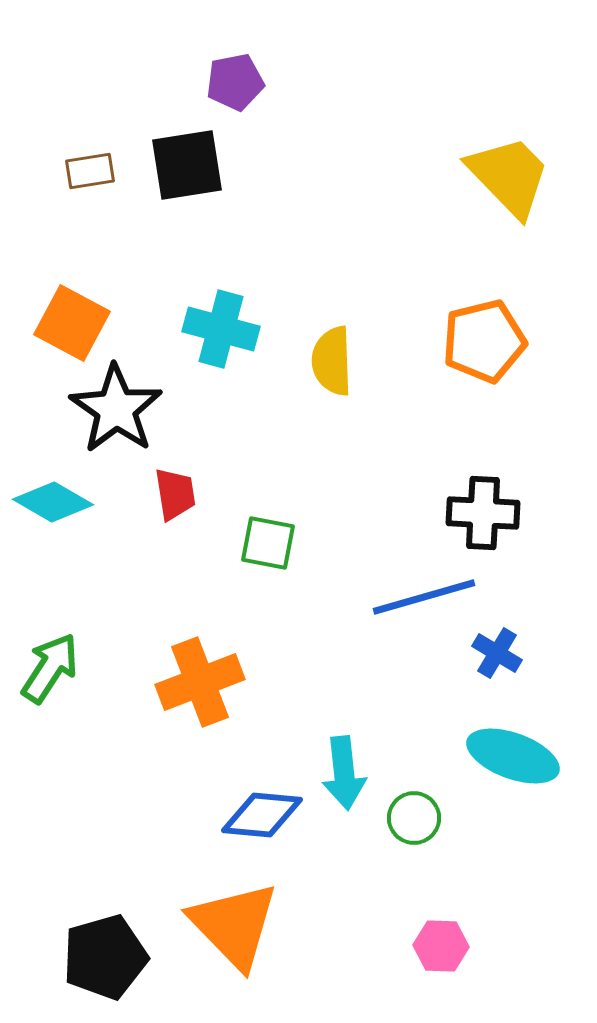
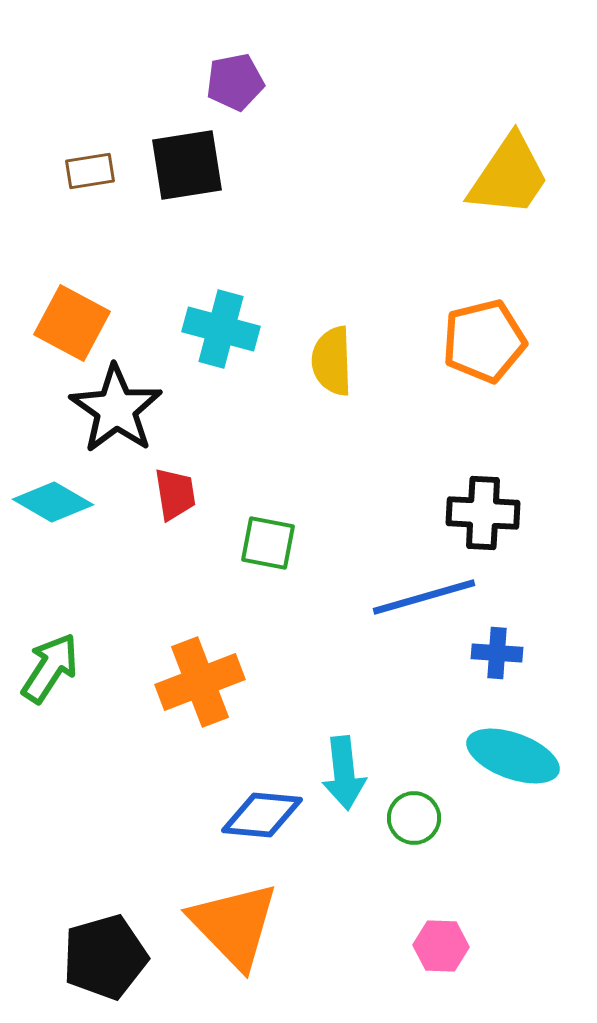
yellow trapezoid: rotated 78 degrees clockwise
blue cross: rotated 27 degrees counterclockwise
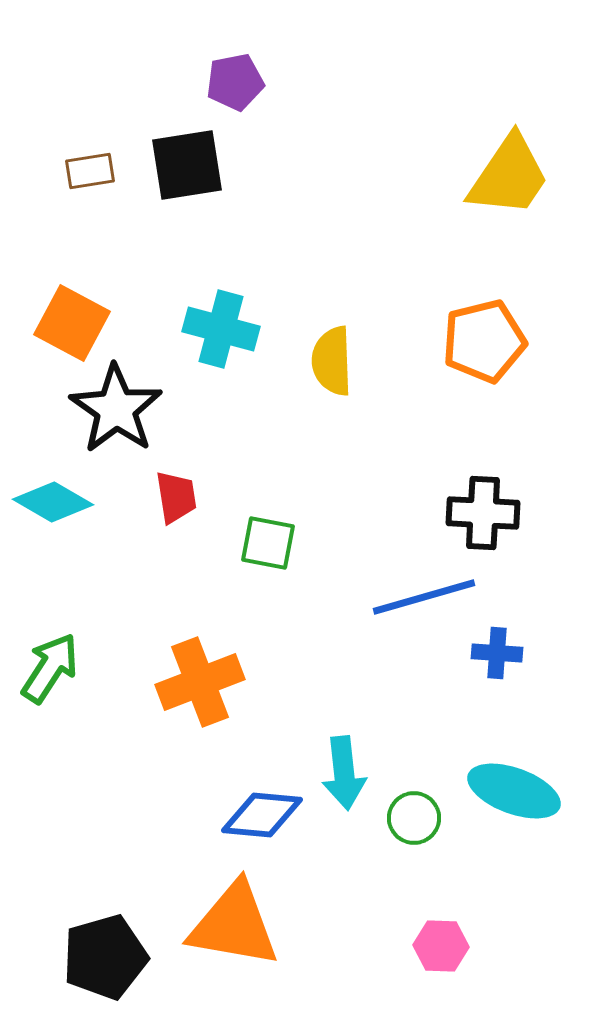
red trapezoid: moved 1 px right, 3 px down
cyan ellipse: moved 1 px right, 35 px down
orange triangle: rotated 36 degrees counterclockwise
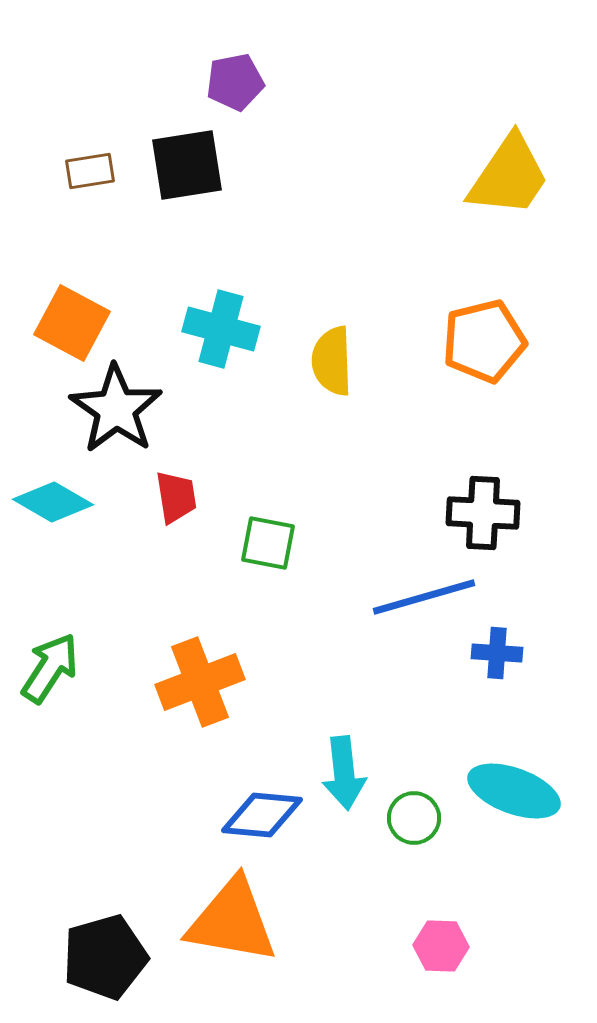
orange triangle: moved 2 px left, 4 px up
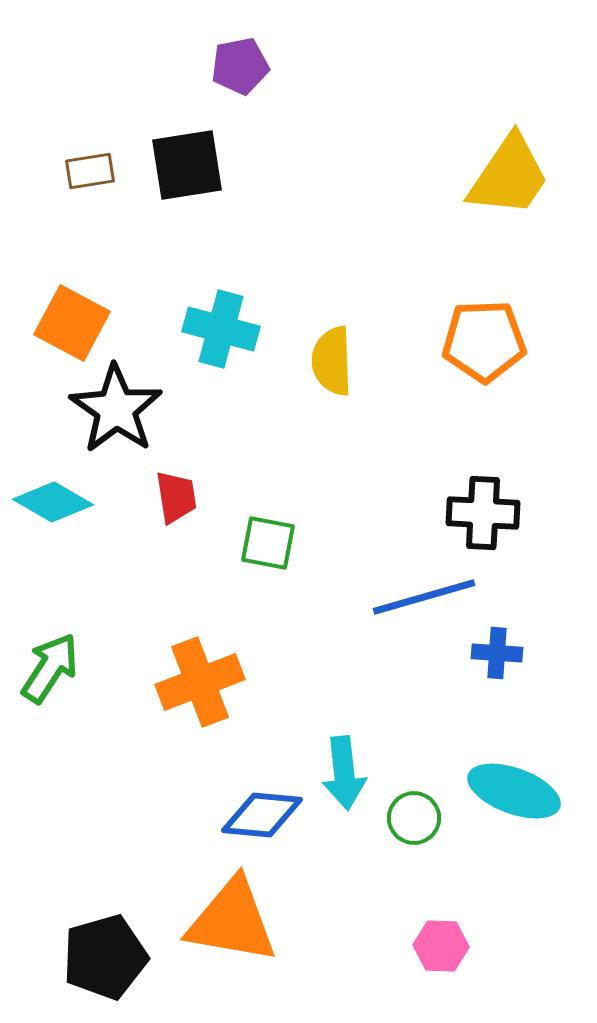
purple pentagon: moved 5 px right, 16 px up
orange pentagon: rotated 12 degrees clockwise
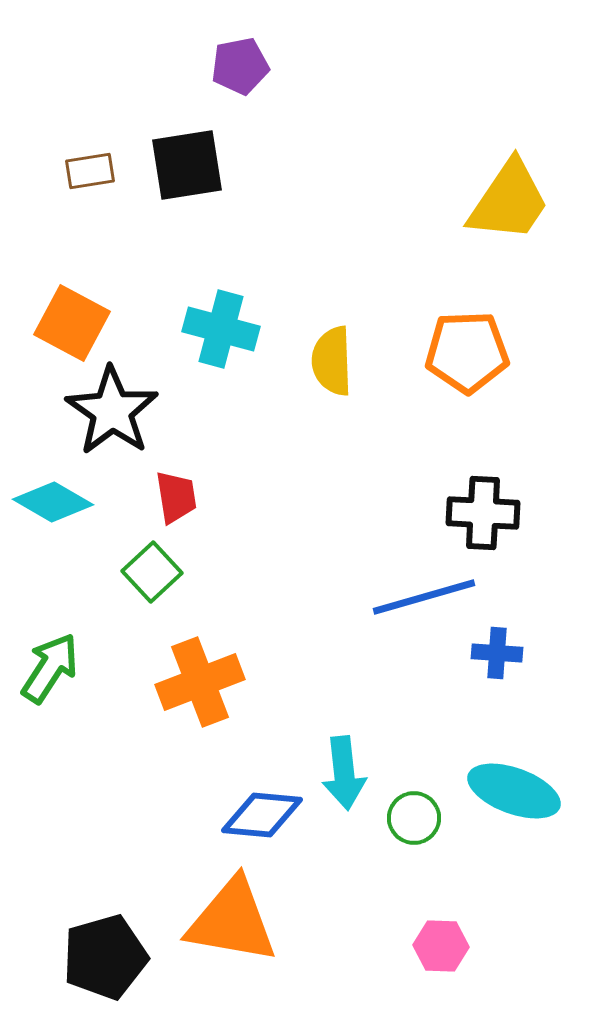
yellow trapezoid: moved 25 px down
orange pentagon: moved 17 px left, 11 px down
black star: moved 4 px left, 2 px down
green square: moved 116 px left, 29 px down; rotated 36 degrees clockwise
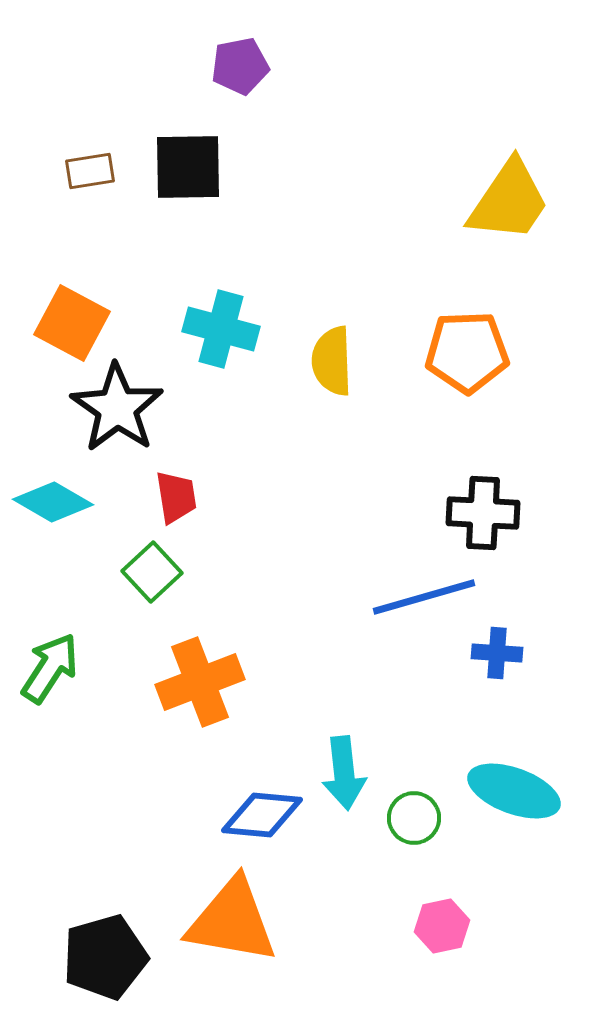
black square: moved 1 px right, 2 px down; rotated 8 degrees clockwise
black star: moved 5 px right, 3 px up
pink hexagon: moved 1 px right, 20 px up; rotated 14 degrees counterclockwise
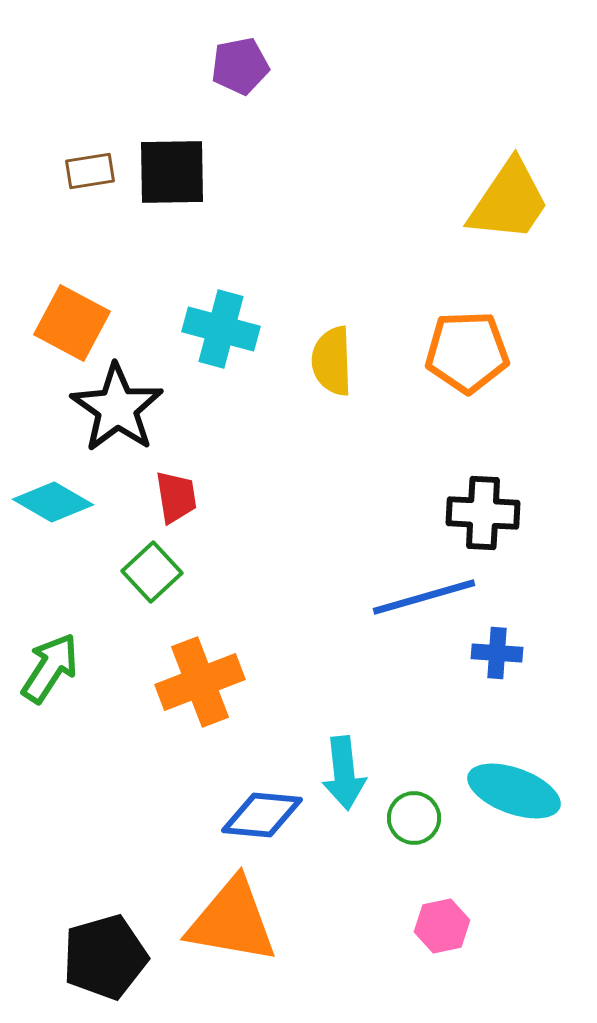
black square: moved 16 px left, 5 px down
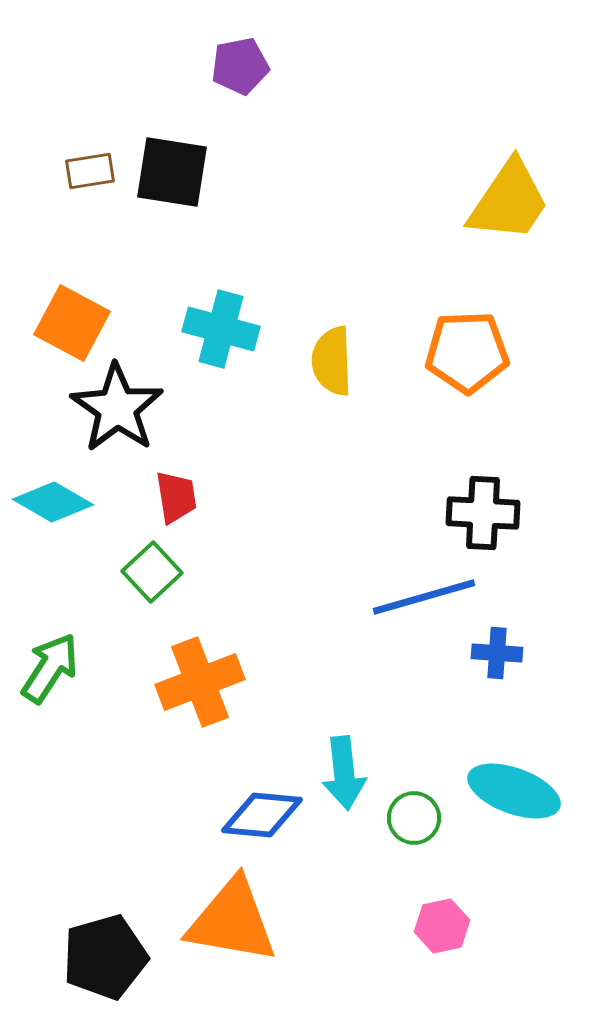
black square: rotated 10 degrees clockwise
